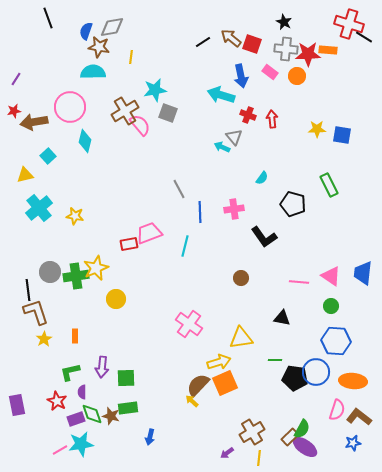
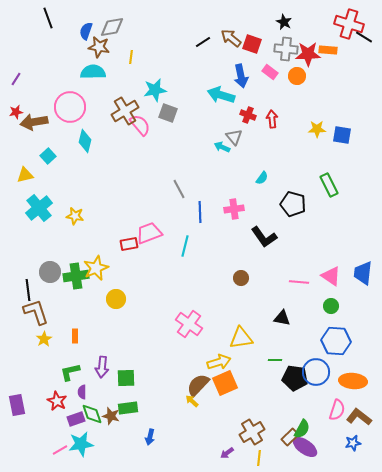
red star at (14, 111): moved 2 px right, 1 px down
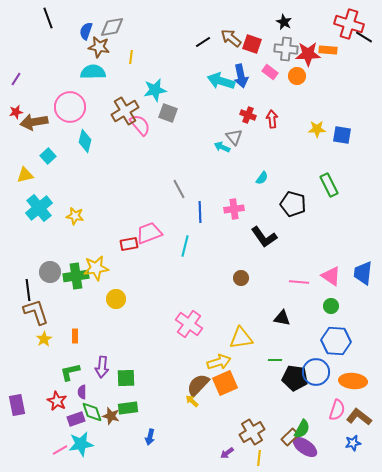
cyan arrow at (221, 95): moved 14 px up
yellow star at (96, 268): rotated 15 degrees clockwise
green diamond at (92, 414): moved 2 px up
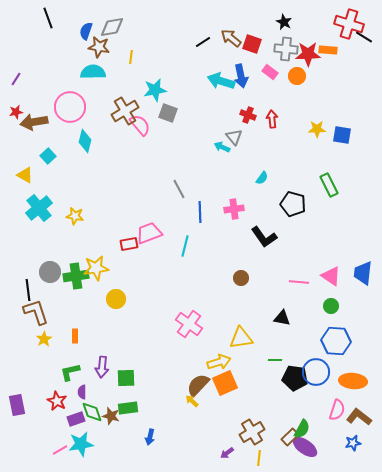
yellow triangle at (25, 175): rotated 42 degrees clockwise
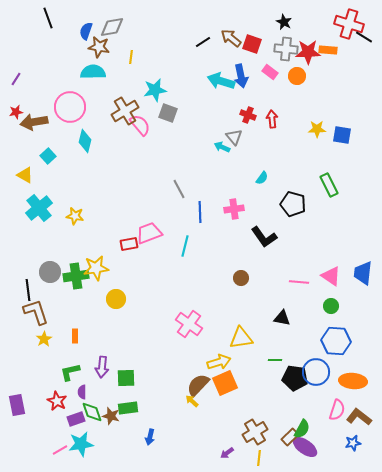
red star at (308, 54): moved 2 px up
brown cross at (252, 432): moved 3 px right
